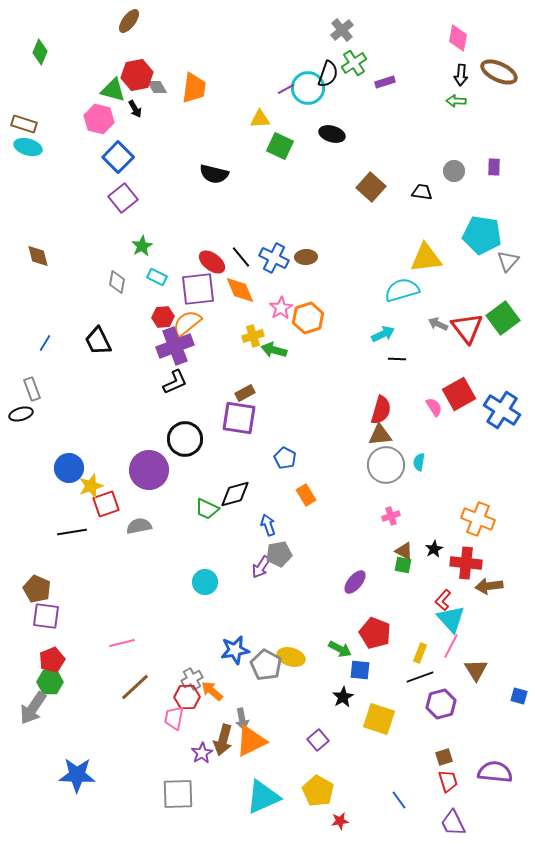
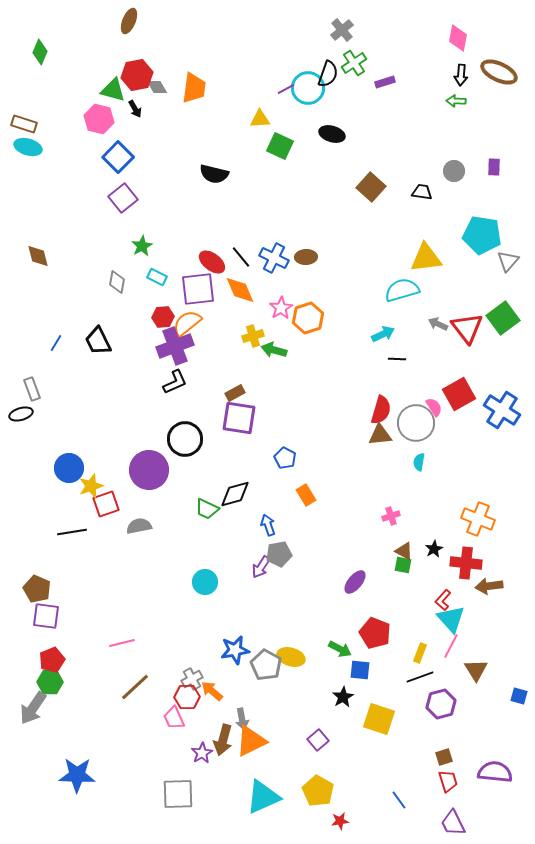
brown ellipse at (129, 21): rotated 15 degrees counterclockwise
blue line at (45, 343): moved 11 px right
brown rectangle at (245, 393): moved 10 px left
gray circle at (386, 465): moved 30 px right, 42 px up
pink trapezoid at (174, 718): rotated 35 degrees counterclockwise
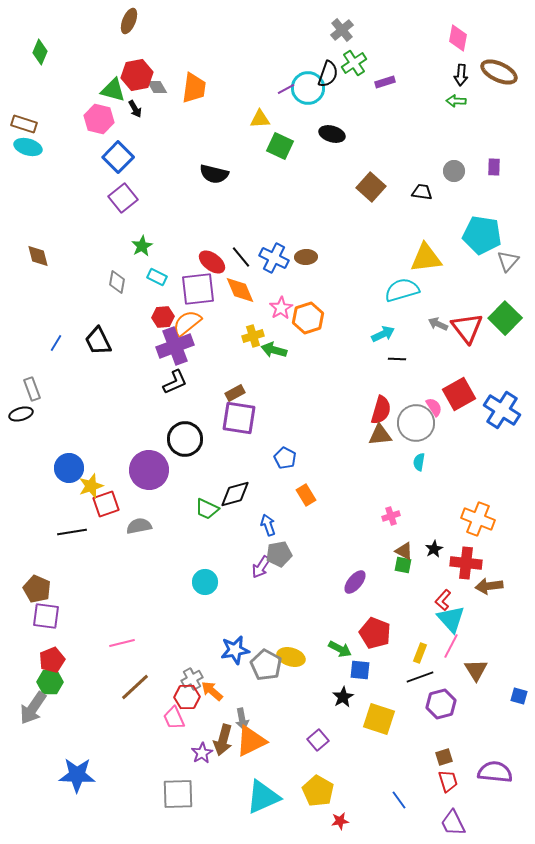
green square at (503, 318): moved 2 px right; rotated 8 degrees counterclockwise
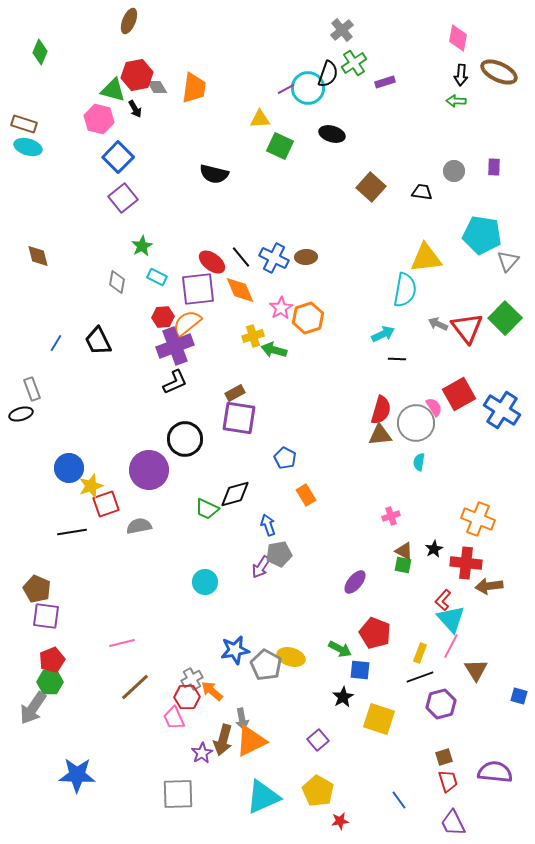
cyan semicircle at (402, 290): moved 3 px right; rotated 116 degrees clockwise
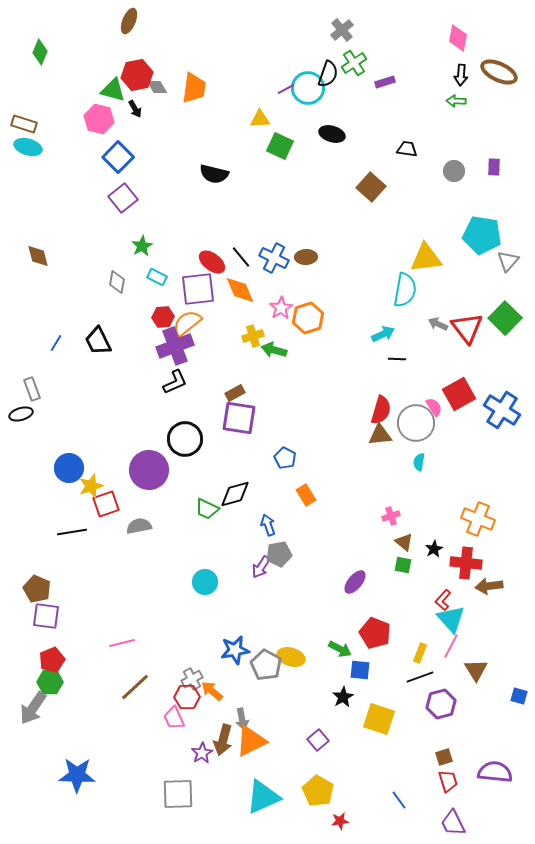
black trapezoid at (422, 192): moved 15 px left, 43 px up
brown triangle at (404, 551): moved 9 px up; rotated 12 degrees clockwise
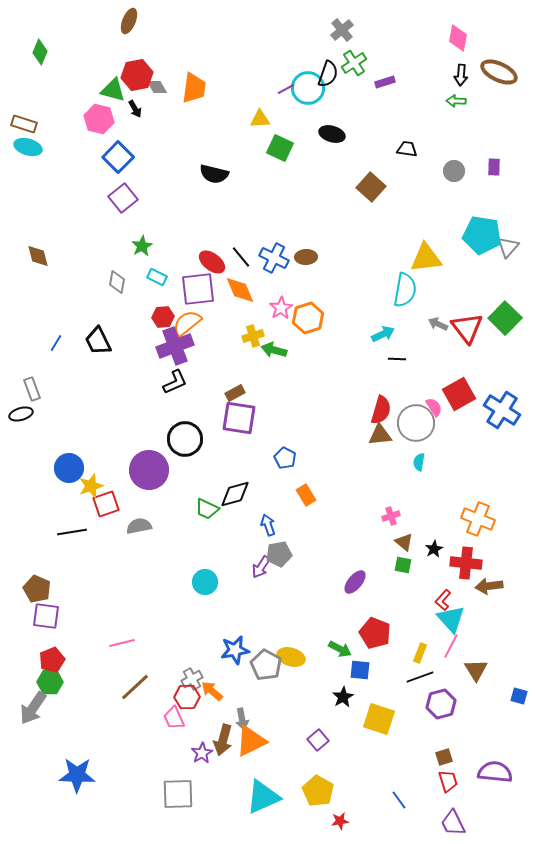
green square at (280, 146): moved 2 px down
gray triangle at (508, 261): moved 14 px up
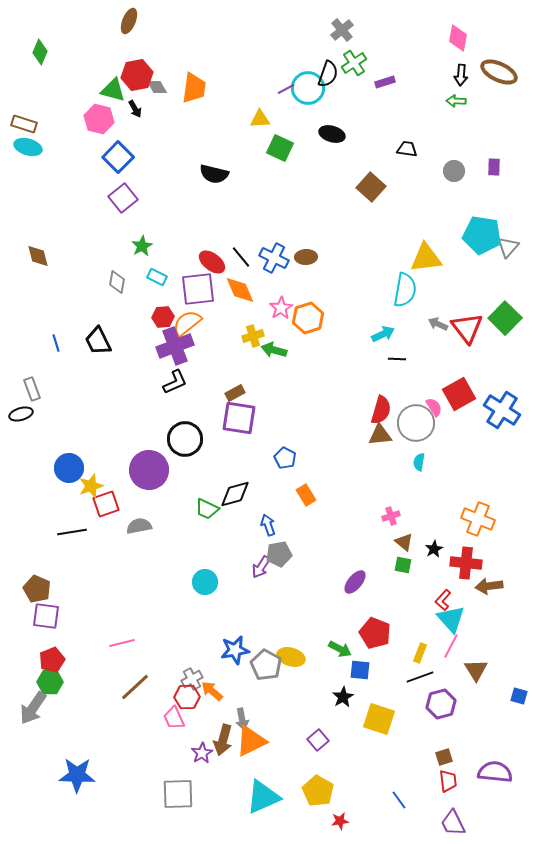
blue line at (56, 343): rotated 48 degrees counterclockwise
red trapezoid at (448, 781): rotated 10 degrees clockwise
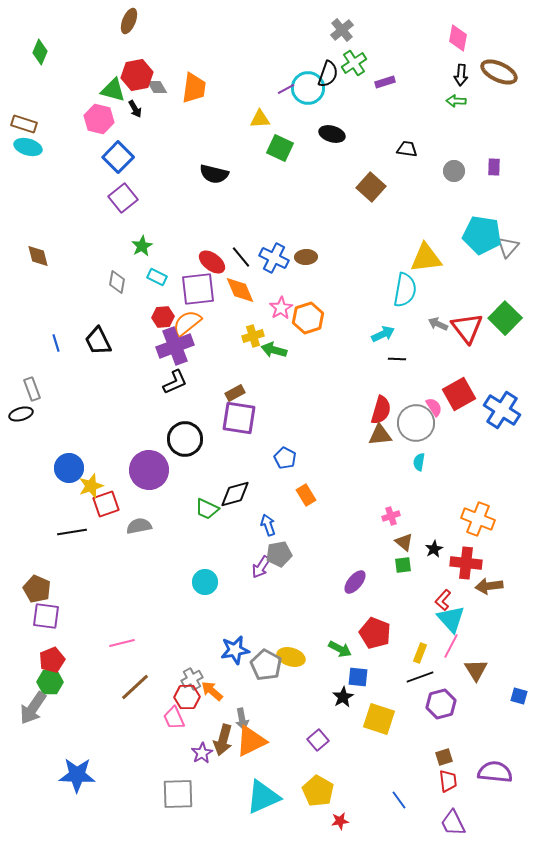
green square at (403, 565): rotated 18 degrees counterclockwise
blue square at (360, 670): moved 2 px left, 7 px down
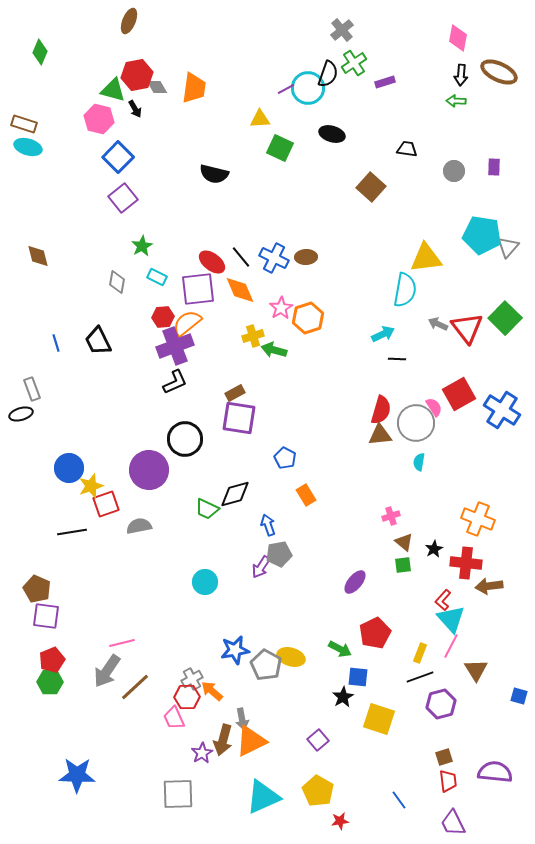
red pentagon at (375, 633): rotated 24 degrees clockwise
gray arrow at (33, 708): moved 74 px right, 37 px up
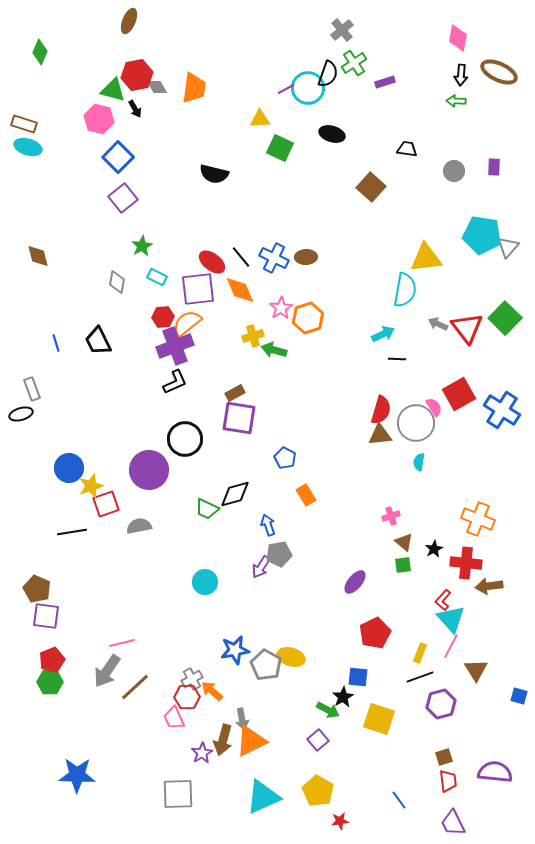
green arrow at (340, 649): moved 12 px left, 61 px down
